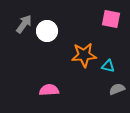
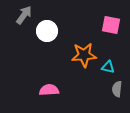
pink square: moved 6 px down
gray arrow: moved 9 px up
cyan triangle: moved 1 px down
gray semicircle: rotated 63 degrees counterclockwise
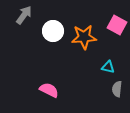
pink square: moved 6 px right; rotated 18 degrees clockwise
white circle: moved 6 px right
orange star: moved 18 px up
pink semicircle: rotated 30 degrees clockwise
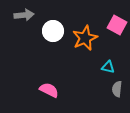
gray arrow: rotated 48 degrees clockwise
orange star: moved 1 px right, 1 px down; rotated 20 degrees counterclockwise
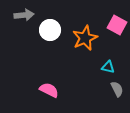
white circle: moved 3 px left, 1 px up
gray semicircle: rotated 147 degrees clockwise
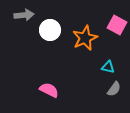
gray semicircle: moved 3 px left; rotated 63 degrees clockwise
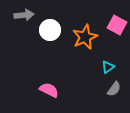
orange star: moved 1 px up
cyan triangle: rotated 48 degrees counterclockwise
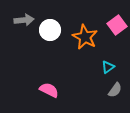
gray arrow: moved 5 px down
pink square: rotated 24 degrees clockwise
orange star: rotated 20 degrees counterclockwise
gray semicircle: moved 1 px right, 1 px down
